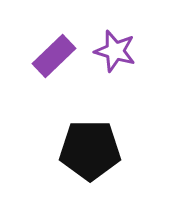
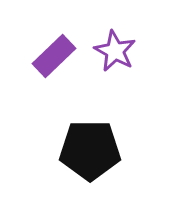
purple star: rotated 12 degrees clockwise
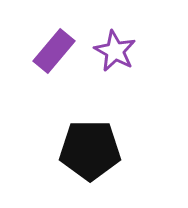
purple rectangle: moved 5 px up; rotated 6 degrees counterclockwise
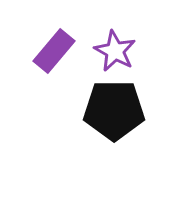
black pentagon: moved 24 px right, 40 px up
